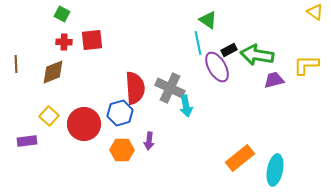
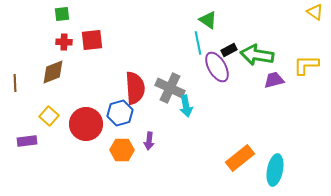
green square: rotated 35 degrees counterclockwise
brown line: moved 1 px left, 19 px down
red circle: moved 2 px right
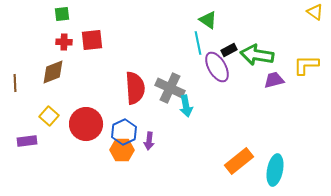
blue hexagon: moved 4 px right, 19 px down; rotated 10 degrees counterclockwise
orange rectangle: moved 1 px left, 3 px down
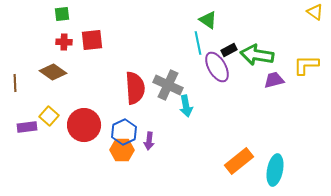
brown diamond: rotated 56 degrees clockwise
gray cross: moved 2 px left, 3 px up
red circle: moved 2 px left, 1 px down
purple rectangle: moved 14 px up
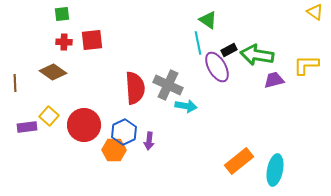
cyan arrow: rotated 70 degrees counterclockwise
orange hexagon: moved 8 px left
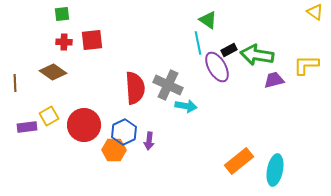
yellow square: rotated 18 degrees clockwise
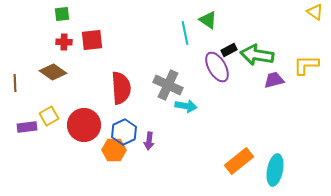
cyan line: moved 13 px left, 10 px up
red semicircle: moved 14 px left
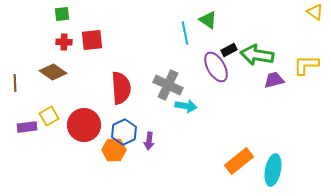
purple ellipse: moved 1 px left
cyan ellipse: moved 2 px left
